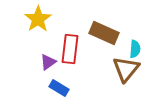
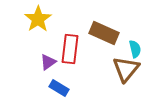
cyan semicircle: rotated 18 degrees counterclockwise
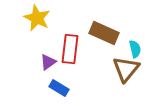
yellow star: moved 1 px left, 1 px up; rotated 12 degrees counterclockwise
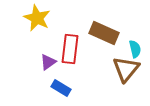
blue rectangle: moved 2 px right
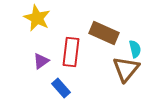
red rectangle: moved 1 px right, 3 px down
purple triangle: moved 7 px left, 1 px up
blue rectangle: rotated 18 degrees clockwise
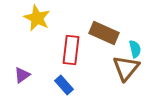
red rectangle: moved 2 px up
purple triangle: moved 19 px left, 14 px down
brown triangle: moved 1 px up
blue rectangle: moved 3 px right, 3 px up
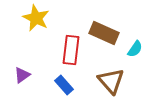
yellow star: moved 1 px left
cyan semicircle: rotated 48 degrees clockwise
brown triangle: moved 15 px left, 13 px down; rotated 20 degrees counterclockwise
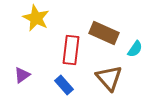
brown triangle: moved 2 px left, 3 px up
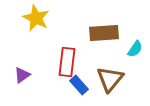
brown rectangle: rotated 28 degrees counterclockwise
red rectangle: moved 4 px left, 12 px down
brown triangle: moved 1 px right, 1 px down; rotated 20 degrees clockwise
blue rectangle: moved 15 px right
